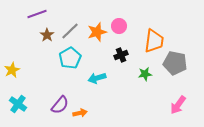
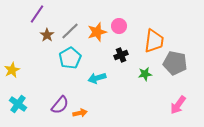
purple line: rotated 36 degrees counterclockwise
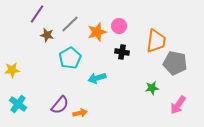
gray line: moved 7 px up
brown star: rotated 24 degrees counterclockwise
orange trapezoid: moved 2 px right
black cross: moved 1 px right, 3 px up; rotated 32 degrees clockwise
yellow star: rotated 21 degrees clockwise
green star: moved 7 px right, 14 px down
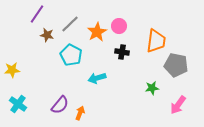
orange star: rotated 12 degrees counterclockwise
cyan pentagon: moved 1 px right, 3 px up; rotated 15 degrees counterclockwise
gray pentagon: moved 1 px right, 2 px down
orange arrow: rotated 56 degrees counterclockwise
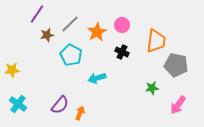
pink circle: moved 3 px right, 1 px up
brown star: rotated 24 degrees counterclockwise
black cross: rotated 16 degrees clockwise
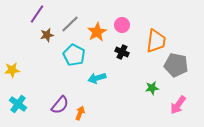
cyan pentagon: moved 3 px right
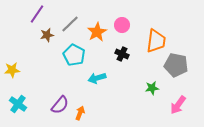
black cross: moved 2 px down
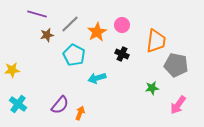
purple line: rotated 72 degrees clockwise
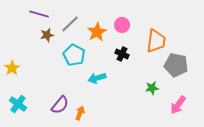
purple line: moved 2 px right
yellow star: moved 2 px up; rotated 28 degrees counterclockwise
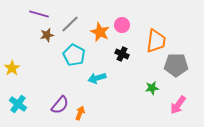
orange star: moved 3 px right; rotated 18 degrees counterclockwise
gray pentagon: rotated 10 degrees counterclockwise
